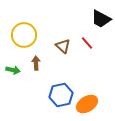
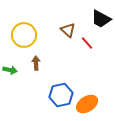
brown triangle: moved 5 px right, 16 px up
green arrow: moved 3 px left
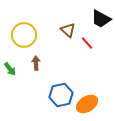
green arrow: moved 1 px up; rotated 40 degrees clockwise
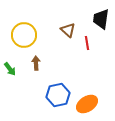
black trapezoid: rotated 70 degrees clockwise
red line: rotated 32 degrees clockwise
blue hexagon: moved 3 px left
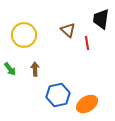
brown arrow: moved 1 px left, 6 px down
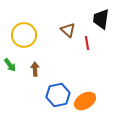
green arrow: moved 4 px up
orange ellipse: moved 2 px left, 3 px up
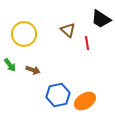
black trapezoid: rotated 65 degrees counterclockwise
yellow circle: moved 1 px up
brown arrow: moved 2 px left, 1 px down; rotated 112 degrees clockwise
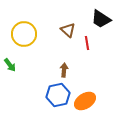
brown arrow: moved 31 px right; rotated 104 degrees counterclockwise
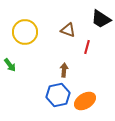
brown triangle: rotated 21 degrees counterclockwise
yellow circle: moved 1 px right, 2 px up
red line: moved 4 px down; rotated 24 degrees clockwise
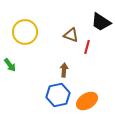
black trapezoid: moved 3 px down
brown triangle: moved 3 px right, 5 px down
orange ellipse: moved 2 px right
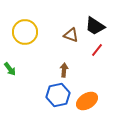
black trapezoid: moved 6 px left, 4 px down
red line: moved 10 px right, 3 px down; rotated 24 degrees clockwise
green arrow: moved 4 px down
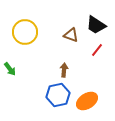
black trapezoid: moved 1 px right, 1 px up
